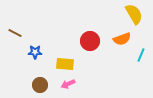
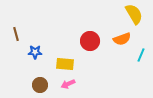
brown line: moved 1 px right, 1 px down; rotated 48 degrees clockwise
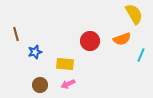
blue star: rotated 16 degrees counterclockwise
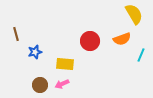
pink arrow: moved 6 px left
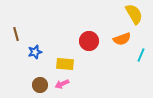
red circle: moved 1 px left
